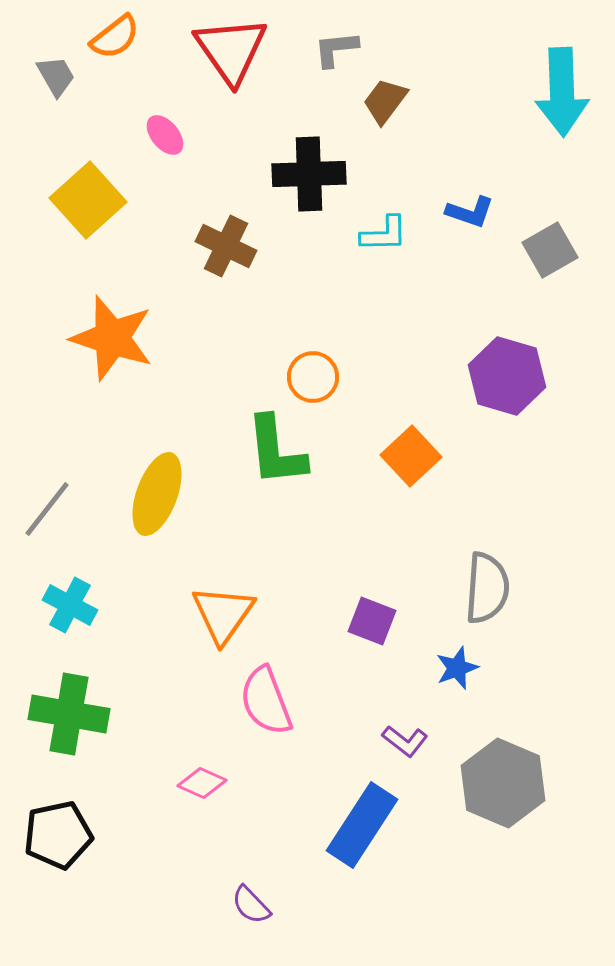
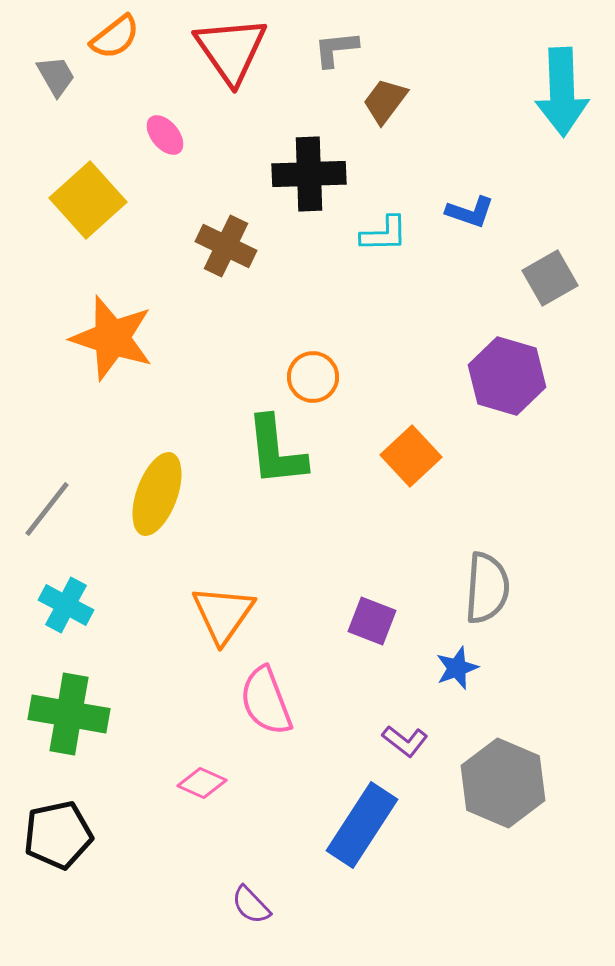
gray square: moved 28 px down
cyan cross: moved 4 px left
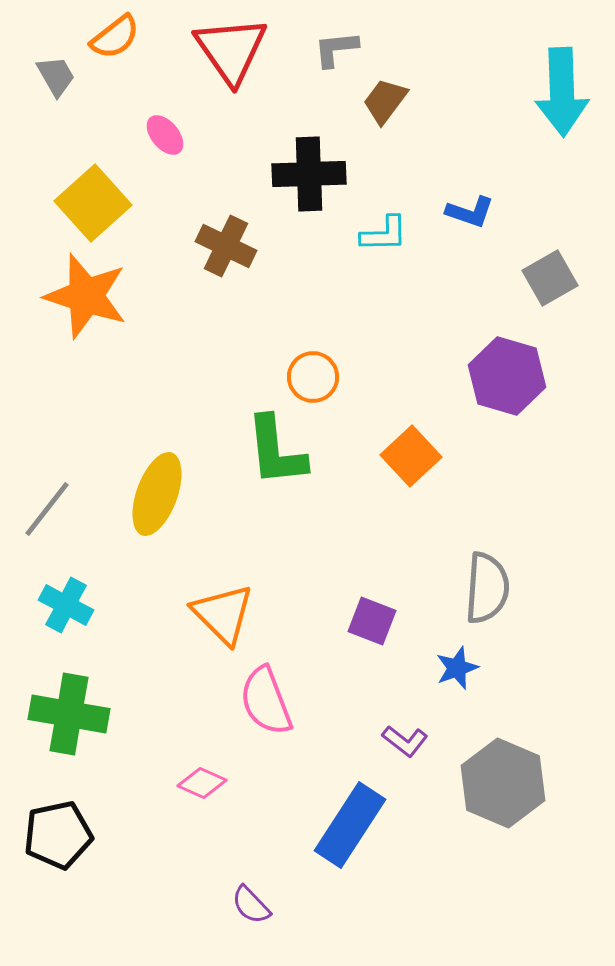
yellow square: moved 5 px right, 3 px down
orange star: moved 26 px left, 42 px up
orange triangle: rotated 20 degrees counterclockwise
blue rectangle: moved 12 px left
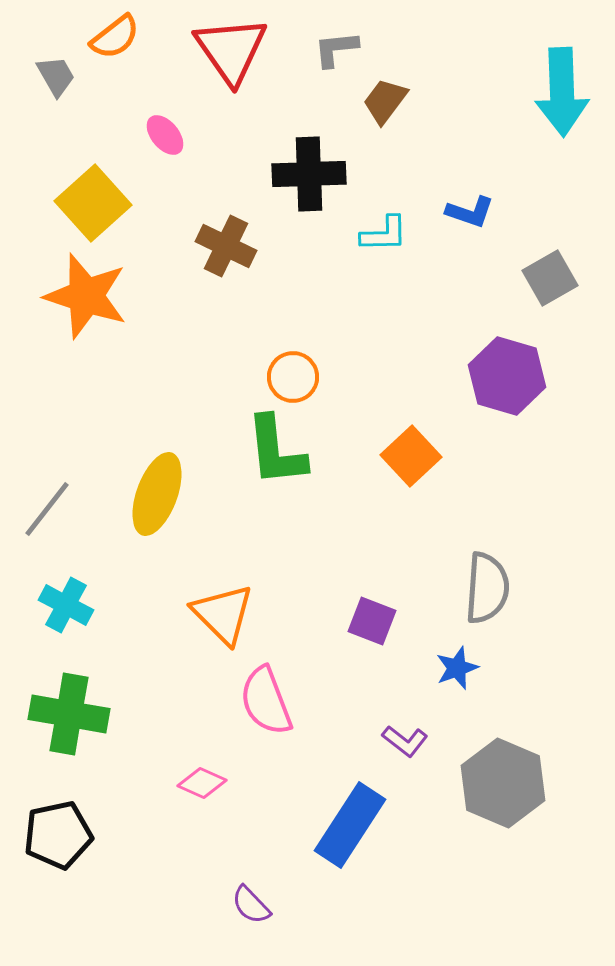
orange circle: moved 20 px left
